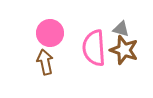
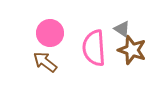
gray triangle: moved 1 px right; rotated 18 degrees clockwise
brown star: moved 8 px right
brown arrow: rotated 40 degrees counterclockwise
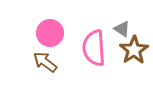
brown star: moved 2 px right; rotated 20 degrees clockwise
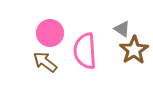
pink semicircle: moved 9 px left, 3 px down
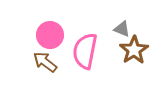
gray triangle: rotated 12 degrees counterclockwise
pink circle: moved 2 px down
pink semicircle: rotated 15 degrees clockwise
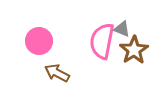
pink circle: moved 11 px left, 6 px down
pink semicircle: moved 17 px right, 10 px up
brown arrow: moved 12 px right, 11 px down; rotated 10 degrees counterclockwise
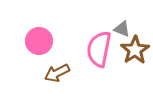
pink semicircle: moved 3 px left, 8 px down
brown star: moved 1 px right
brown arrow: rotated 55 degrees counterclockwise
